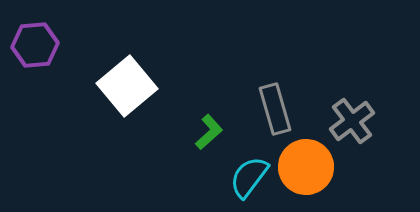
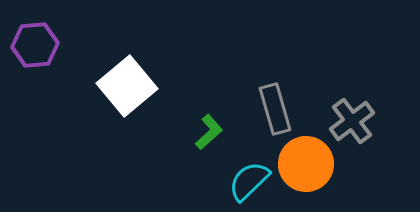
orange circle: moved 3 px up
cyan semicircle: moved 4 px down; rotated 9 degrees clockwise
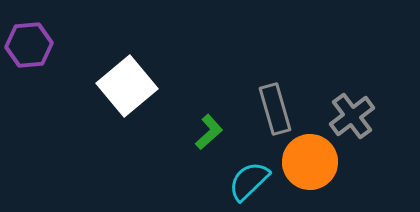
purple hexagon: moved 6 px left
gray cross: moved 5 px up
orange circle: moved 4 px right, 2 px up
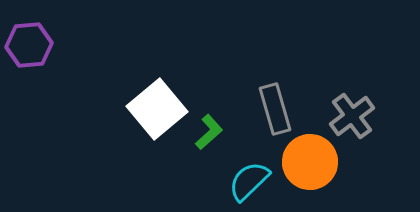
white square: moved 30 px right, 23 px down
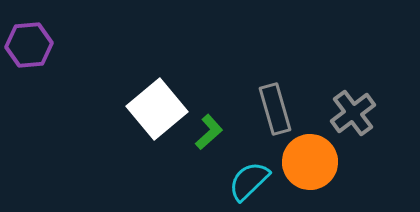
gray cross: moved 1 px right, 3 px up
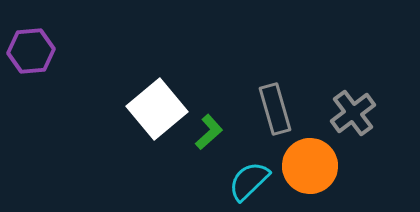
purple hexagon: moved 2 px right, 6 px down
orange circle: moved 4 px down
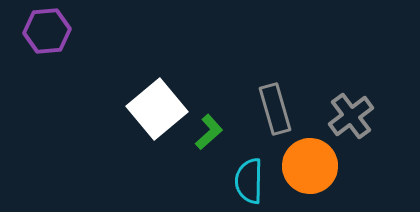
purple hexagon: moved 16 px right, 20 px up
gray cross: moved 2 px left, 3 px down
cyan semicircle: rotated 45 degrees counterclockwise
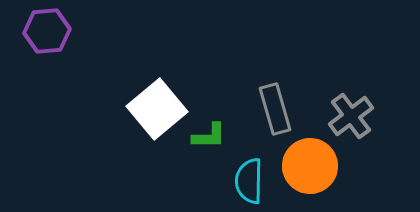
green L-shape: moved 4 px down; rotated 42 degrees clockwise
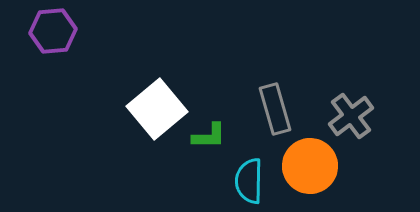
purple hexagon: moved 6 px right
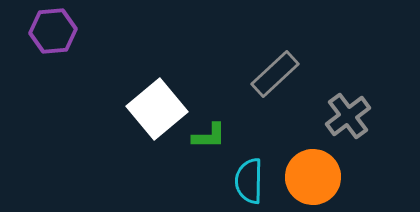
gray rectangle: moved 35 px up; rotated 63 degrees clockwise
gray cross: moved 3 px left
orange circle: moved 3 px right, 11 px down
